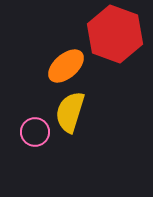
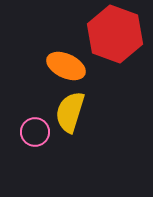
orange ellipse: rotated 66 degrees clockwise
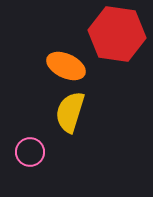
red hexagon: moved 2 px right; rotated 12 degrees counterclockwise
pink circle: moved 5 px left, 20 px down
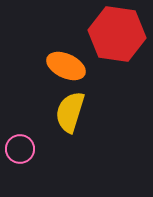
pink circle: moved 10 px left, 3 px up
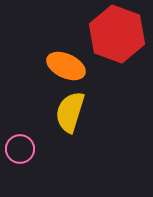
red hexagon: rotated 12 degrees clockwise
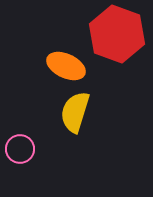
yellow semicircle: moved 5 px right
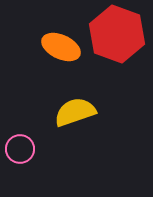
orange ellipse: moved 5 px left, 19 px up
yellow semicircle: rotated 54 degrees clockwise
